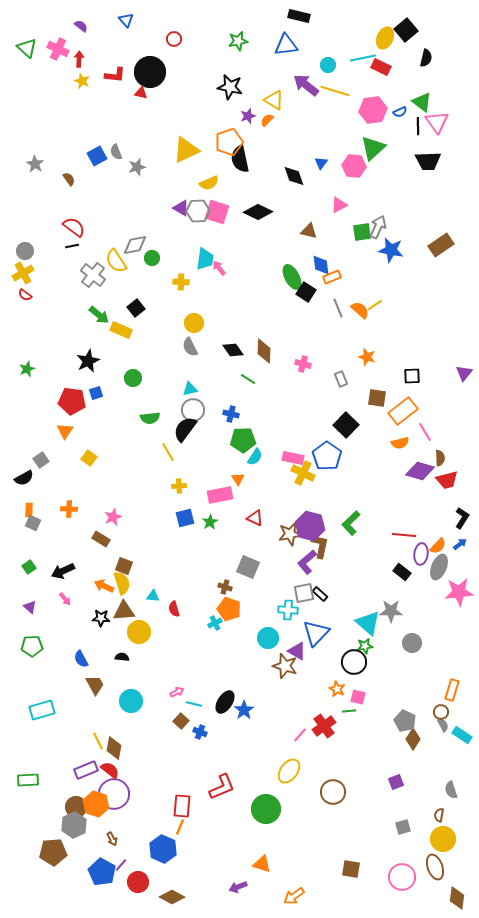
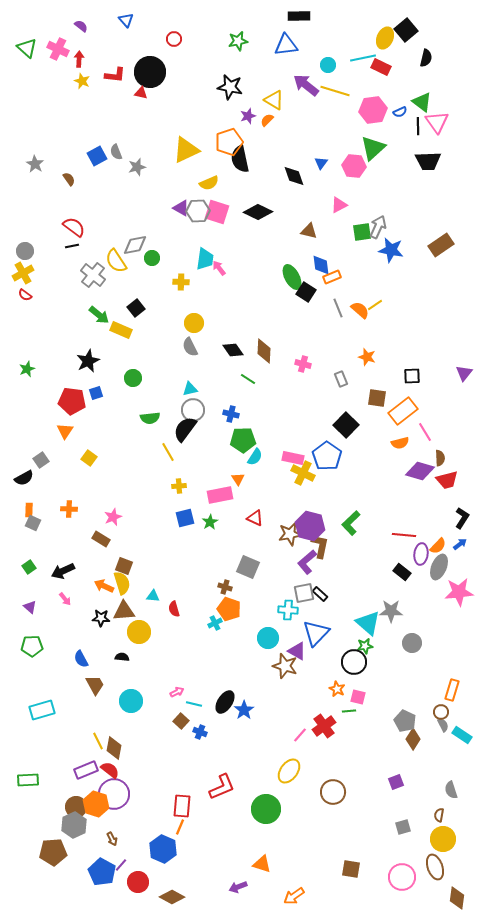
black rectangle at (299, 16): rotated 15 degrees counterclockwise
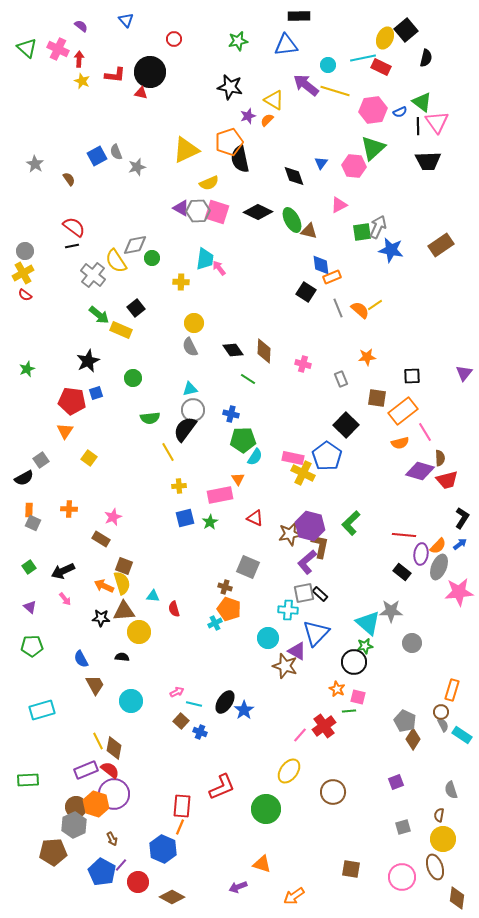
green ellipse at (292, 277): moved 57 px up
orange star at (367, 357): rotated 24 degrees counterclockwise
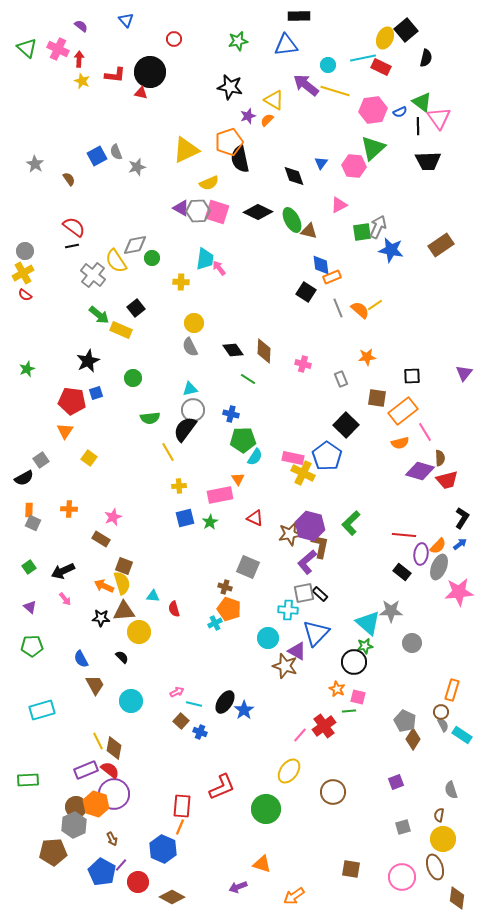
pink triangle at (437, 122): moved 2 px right, 4 px up
black semicircle at (122, 657): rotated 40 degrees clockwise
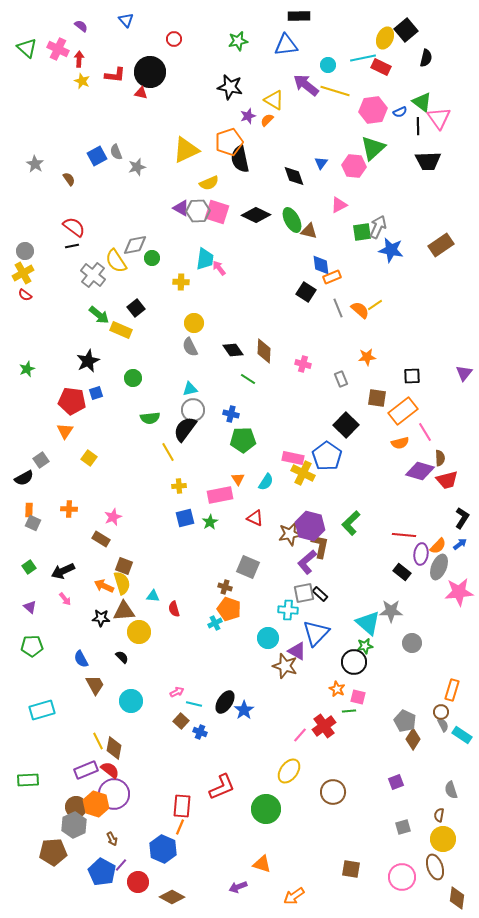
black diamond at (258, 212): moved 2 px left, 3 px down
cyan semicircle at (255, 457): moved 11 px right, 25 px down
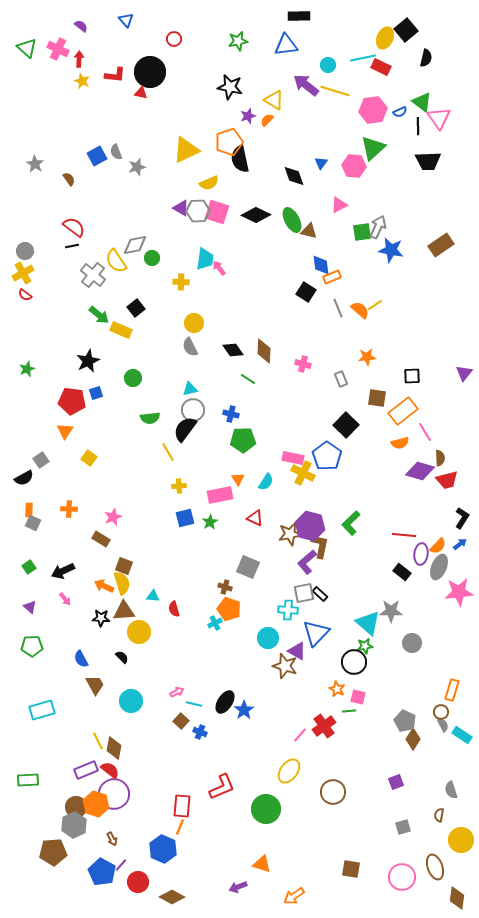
yellow circle at (443, 839): moved 18 px right, 1 px down
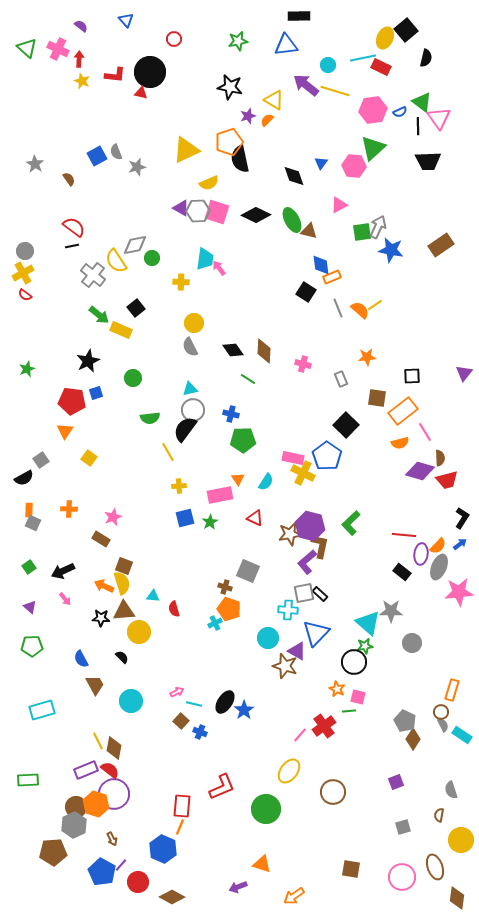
gray square at (248, 567): moved 4 px down
